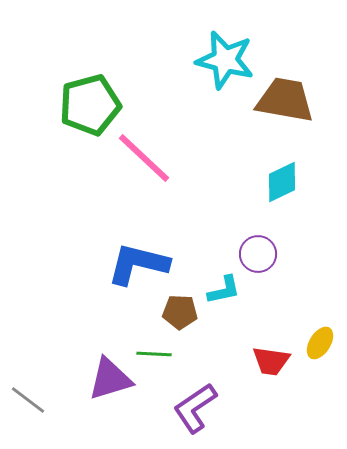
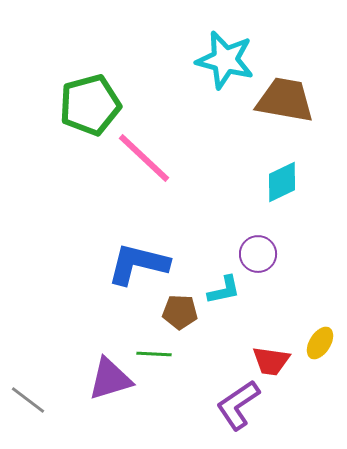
purple L-shape: moved 43 px right, 3 px up
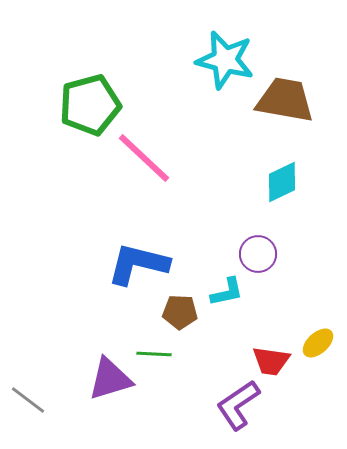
cyan L-shape: moved 3 px right, 2 px down
yellow ellipse: moved 2 px left; rotated 16 degrees clockwise
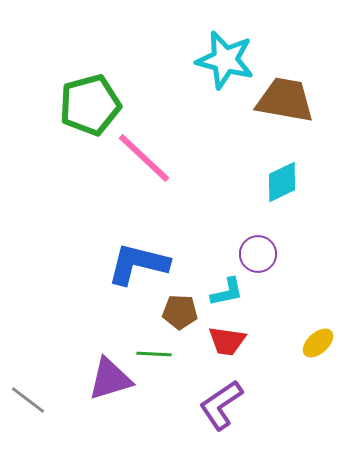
red trapezoid: moved 44 px left, 20 px up
purple L-shape: moved 17 px left
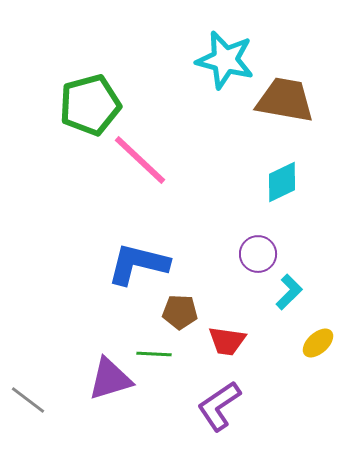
pink line: moved 4 px left, 2 px down
cyan L-shape: moved 62 px right; rotated 33 degrees counterclockwise
purple L-shape: moved 2 px left, 1 px down
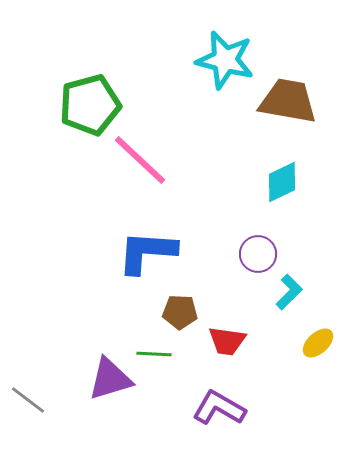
brown trapezoid: moved 3 px right, 1 px down
blue L-shape: moved 9 px right, 12 px up; rotated 10 degrees counterclockwise
purple L-shape: moved 2 px down; rotated 64 degrees clockwise
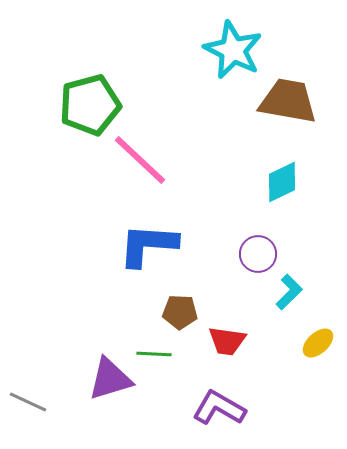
cyan star: moved 8 px right, 10 px up; rotated 12 degrees clockwise
blue L-shape: moved 1 px right, 7 px up
gray line: moved 2 px down; rotated 12 degrees counterclockwise
